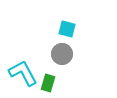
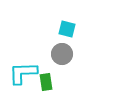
cyan L-shape: rotated 64 degrees counterclockwise
green rectangle: moved 2 px left, 1 px up; rotated 24 degrees counterclockwise
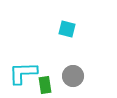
gray circle: moved 11 px right, 22 px down
green rectangle: moved 1 px left, 3 px down
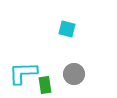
gray circle: moved 1 px right, 2 px up
